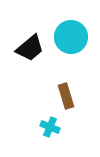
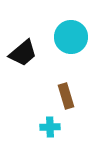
black trapezoid: moved 7 px left, 5 px down
cyan cross: rotated 24 degrees counterclockwise
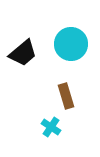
cyan circle: moved 7 px down
cyan cross: moved 1 px right; rotated 36 degrees clockwise
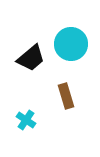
black trapezoid: moved 8 px right, 5 px down
cyan cross: moved 25 px left, 7 px up
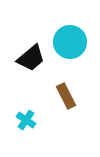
cyan circle: moved 1 px left, 2 px up
brown rectangle: rotated 10 degrees counterclockwise
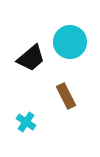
cyan cross: moved 2 px down
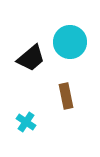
brown rectangle: rotated 15 degrees clockwise
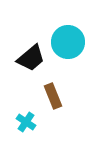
cyan circle: moved 2 px left
brown rectangle: moved 13 px left; rotated 10 degrees counterclockwise
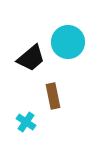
brown rectangle: rotated 10 degrees clockwise
